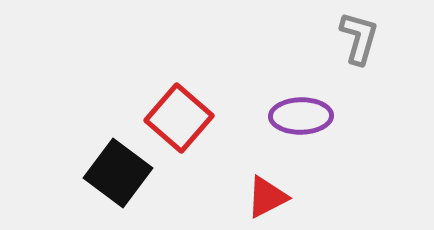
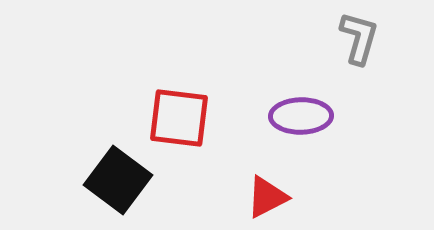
red square: rotated 34 degrees counterclockwise
black square: moved 7 px down
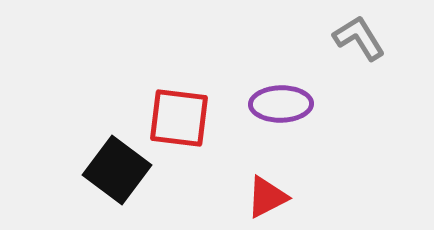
gray L-shape: rotated 48 degrees counterclockwise
purple ellipse: moved 20 px left, 12 px up
black square: moved 1 px left, 10 px up
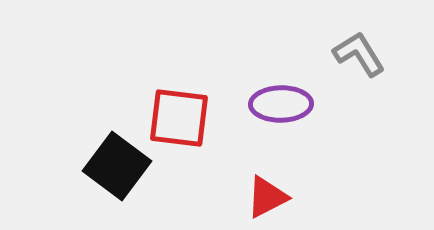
gray L-shape: moved 16 px down
black square: moved 4 px up
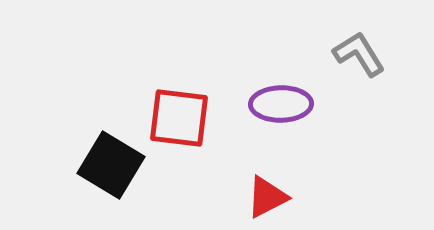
black square: moved 6 px left, 1 px up; rotated 6 degrees counterclockwise
